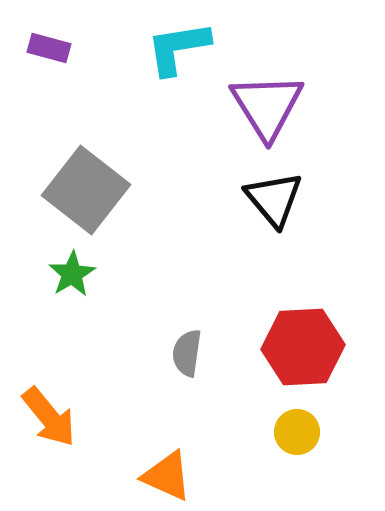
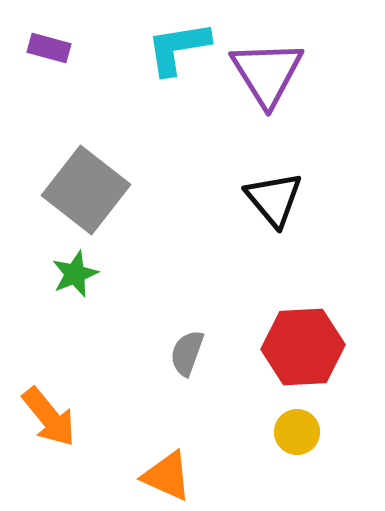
purple triangle: moved 33 px up
green star: moved 3 px right; rotated 9 degrees clockwise
gray semicircle: rotated 12 degrees clockwise
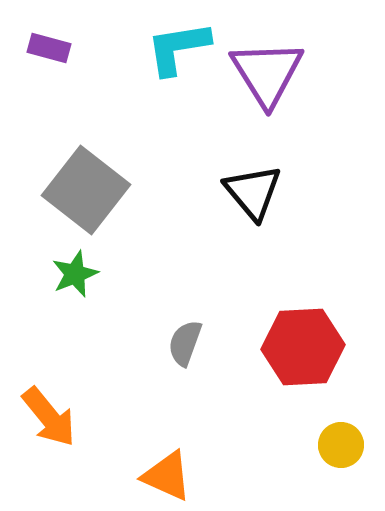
black triangle: moved 21 px left, 7 px up
gray semicircle: moved 2 px left, 10 px up
yellow circle: moved 44 px right, 13 px down
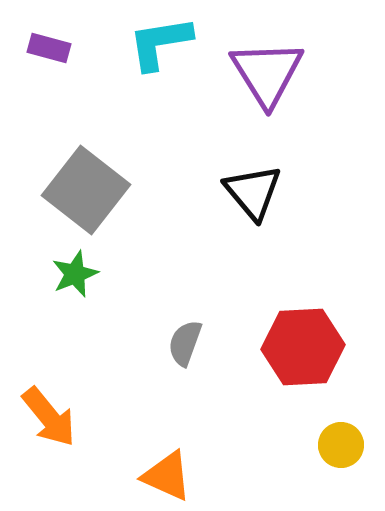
cyan L-shape: moved 18 px left, 5 px up
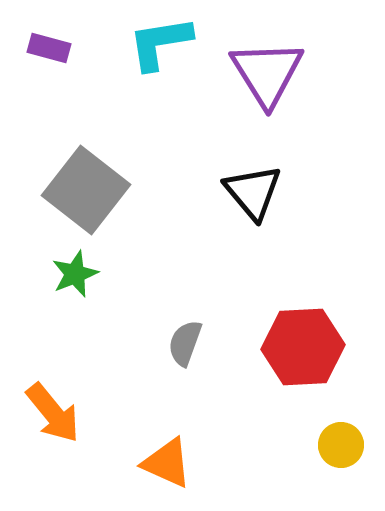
orange arrow: moved 4 px right, 4 px up
orange triangle: moved 13 px up
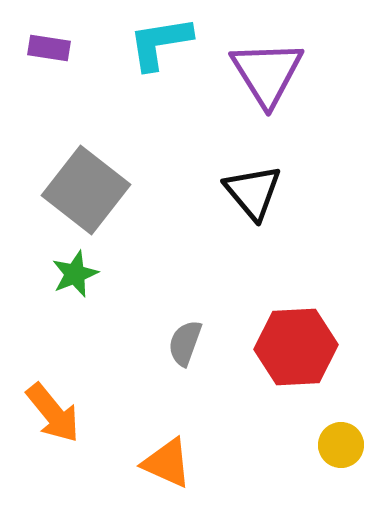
purple rectangle: rotated 6 degrees counterclockwise
red hexagon: moved 7 px left
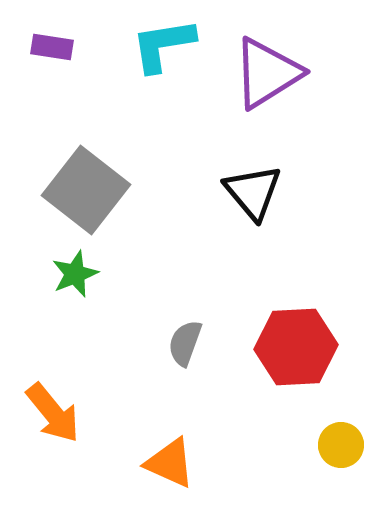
cyan L-shape: moved 3 px right, 2 px down
purple rectangle: moved 3 px right, 1 px up
purple triangle: rotated 30 degrees clockwise
orange triangle: moved 3 px right
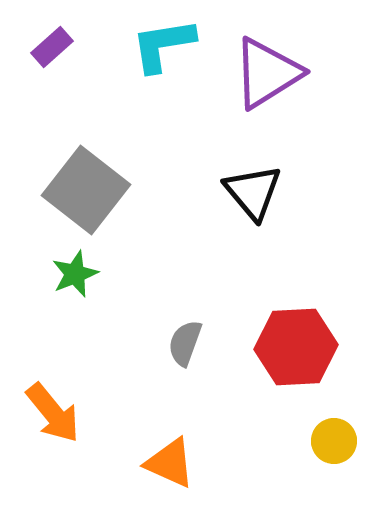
purple rectangle: rotated 51 degrees counterclockwise
yellow circle: moved 7 px left, 4 px up
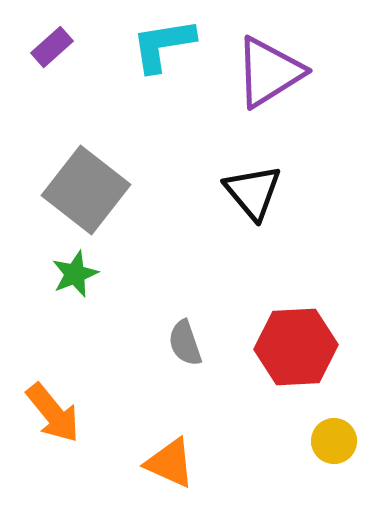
purple triangle: moved 2 px right, 1 px up
gray semicircle: rotated 39 degrees counterclockwise
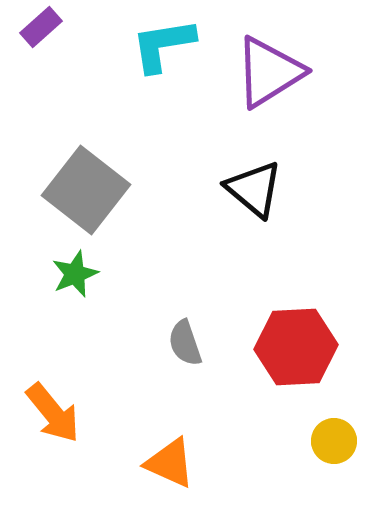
purple rectangle: moved 11 px left, 20 px up
black triangle: moved 1 px right, 3 px up; rotated 10 degrees counterclockwise
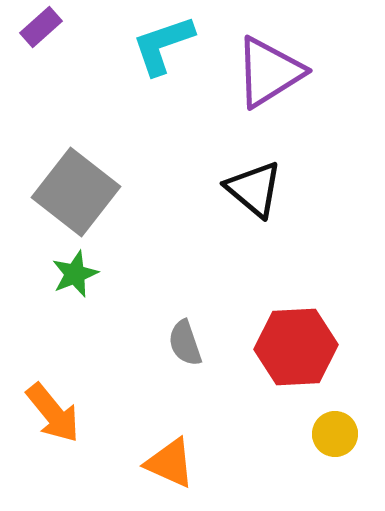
cyan L-shape: rotated 10 degrees counterclockwise
gray square: moved 10 px left, 2 px down
yellow circle: moved 1 px right, 7 px up
